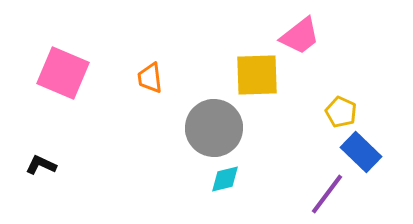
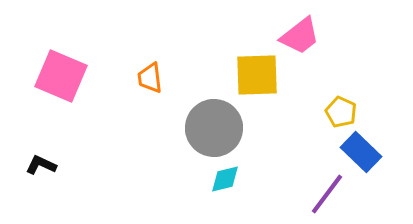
pink square: moved 2 px left, 3 px down
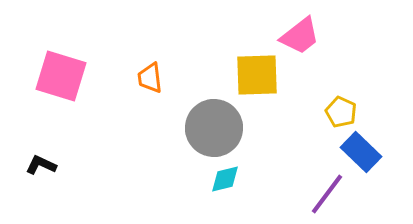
pink square: rotated 6 degrees counterclockwise
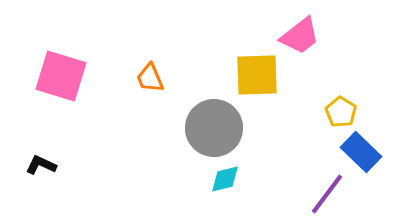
orange trapezoid: rotated 16 degrees counterclockwise
yellow pentagon: rotated 8 degrees clockwise
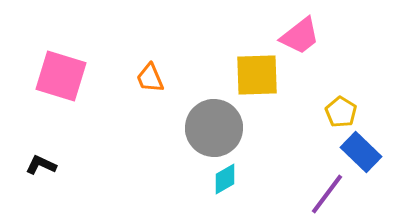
cyan diamond: rotated 16 degrees counterclockwise
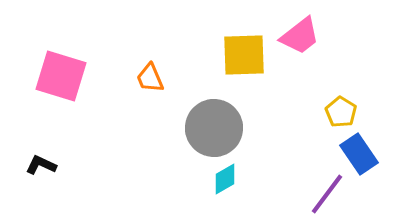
yellow square: moved 13 px left, 20 px up
blue rectangle: moved 2 px left, 2 px down; rotated 12 degrees clockwise
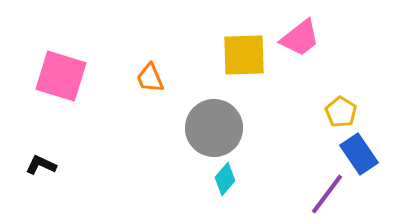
pink trapezoid: moved 2 px down
cyan diamond: rotated 20 degrees counterclockwise
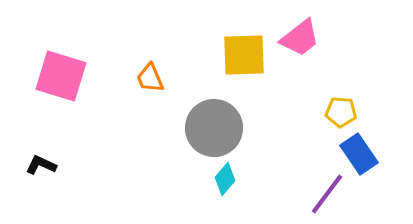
yellow pentagon: rotated 28 degrees counterclockwise
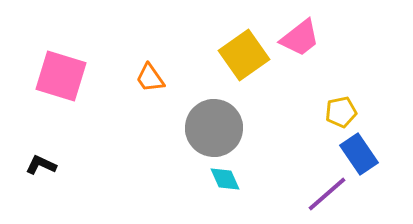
yellow square: rotated 33 degrees counterclockwise
orange trapezoid: rotated 12 degrees counterclockwise
yellow pentagon: rotated 16 degrees counterclockwise
cyan diamond: rotated 64 degrees counterclockwise
purple line: rotated 12 degrees clockwise
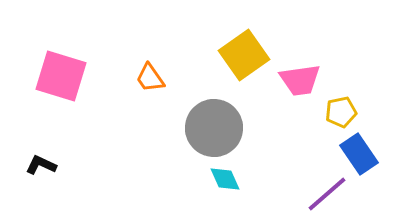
pink trapezoid: moved 42 px down; rotated 30 degrees clockwise
